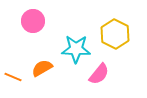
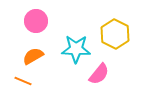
pink circle: moved 3 px right
orange semicircle: moved 9 px left, 12 px up
orange line: moved 10 px right, 4 px down
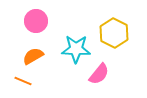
yellow hexagon: moved 1 px left, 1 px up
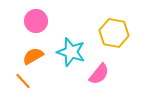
yellow hexagon: rotated 16 degrees counterclockwise
cyan star: moved 5 px left, 3 px down; rotated 16 degrees clockwise
orange line: rotated 24 degrees clockwise
